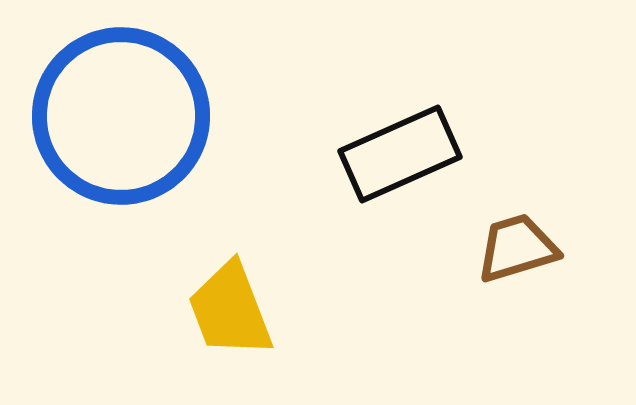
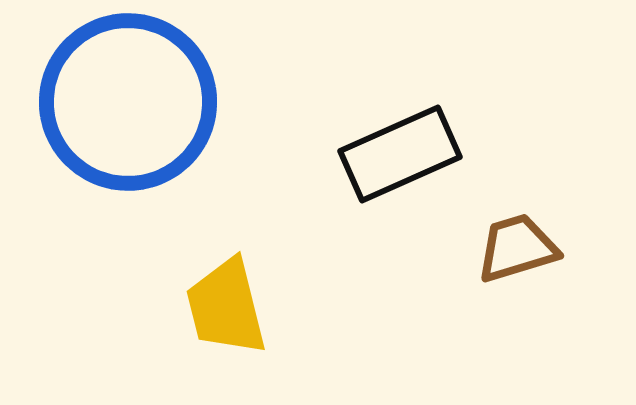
blue circle: moved 7 px right, 14 px up
yellow trapezoid: moved 4 px left, 3 px up; rotated 7 degrees clockwise
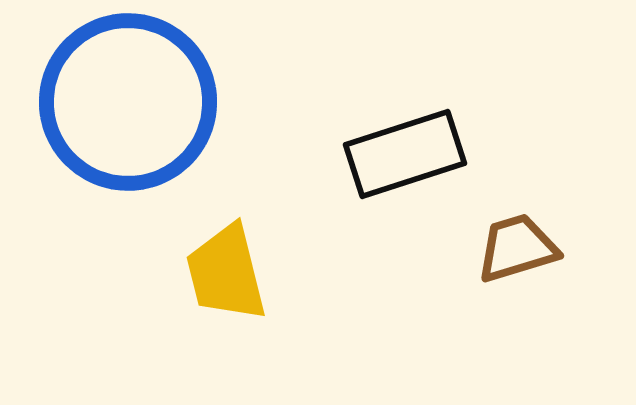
black rectangle: moved 5 px right; rotated 6 degrees clockwise
yellow trapezoid: moved 34 px up
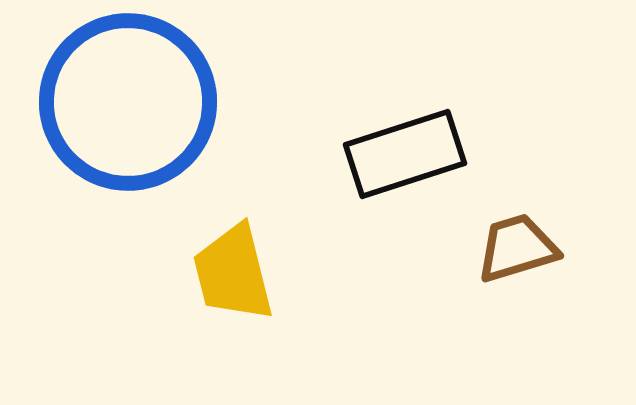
yellow trapezoid: moved 7 px right
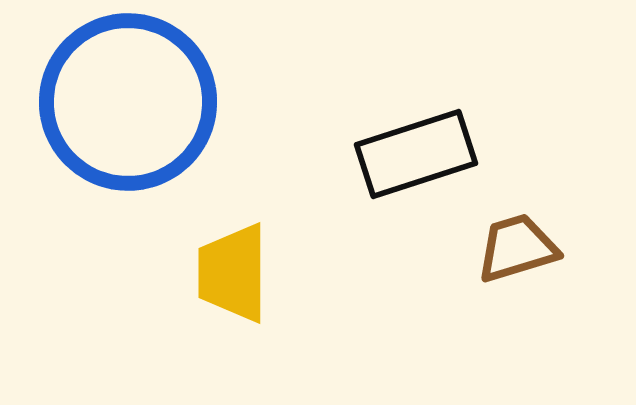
black rectangle: moved 11 px right
yellow trapezoid: rotated 14 degrees clockwise
